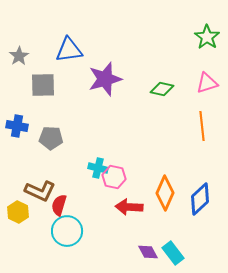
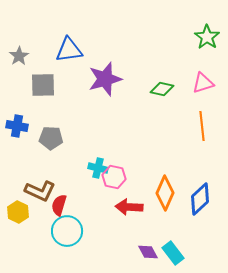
pink triangle: moved 4 px left
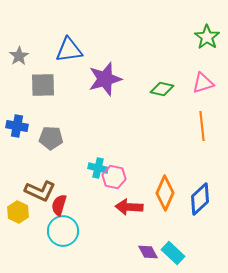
cyan circle: moved 4 px left
cyan rectangle: rotated 10 degrees counterclockwise
